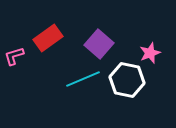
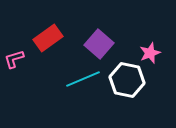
pink L-shape: moved 3 px down
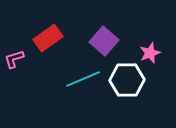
purple square: moved 5 px right, 3 px up
white hexagon: rotated 12 degrees counterclockwise
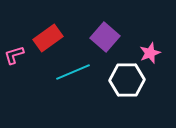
purple square: moved 1 px right, 4 px up
pink L-shape: moved 4 px up
cyan line: moved 10 px left, 7 px up
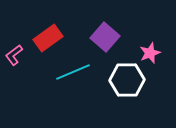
pink L-shape: rotated 20 degrees counterclockwise
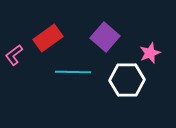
cyan line: rotated 24 degrees clockwise
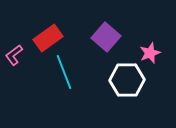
purple square: moved 1 px right
cyan line: moved 9 px left; rotated 68 degrees clockwise
